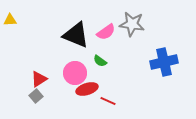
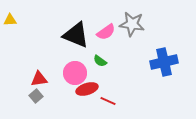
red triangle: rotated 24 degrees clockwise
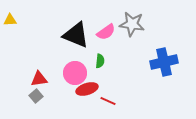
green semicircle: rotated 120 degrees counterclockwise
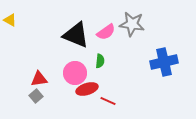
yellow triangle: rotated 32 degrees clockwise
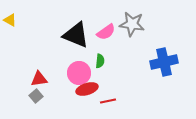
pink circle: moved 4 px right
red line: rotated 35 degrees counterclockwise
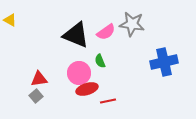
green semicircle: rotated 152 degrees clockwise
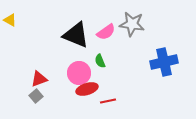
red triangle: rotated 12 degrees counterclockwise
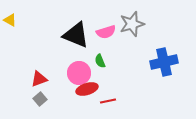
gray star: rotated 25 degrees counterclockwise
pink semicircle: rotated 18 degrees clockwise
gray square: moved 4 px right, 3 px down
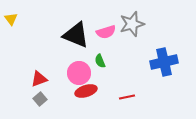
yellow triangle: moved 1 px right, 1 px up; rotated 24 degrees clockwise
red ellipse: moved 1 px left, 2 px down
red line: moved 19 px right, 4 px up
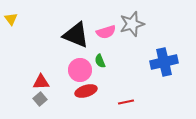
pink circle: moved 1 px right, 3 px up
red triangle: moved 2 px right, 3 px down; rotated 18 degrees clockwise
red line: moved 1 px left, 5 px down
